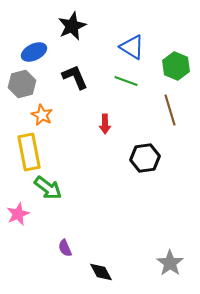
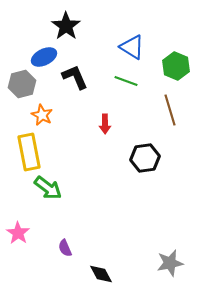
black star: moved 6 px left; rotated 12 degrees counterclockwise
blue ellipse: moved 10 px right, 5 px down
pink star: moved 19 px down; rotated 15 degrees counterclockwise
gray star: rotated 24 degrees clockwise
black diamond: moved 2 px down
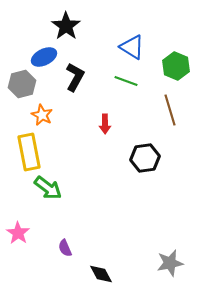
black L-shape: rotated 52 degrees clockwise
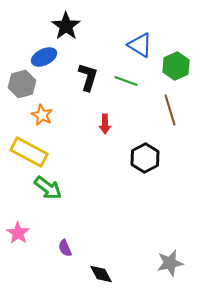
blue triangle: moved 8 px right, 2 px up
green hexagon: rotated 12 degrees clockwise
black L-shape: moved 13 px right; rotated 12 degrees counterclockwise
yellow rectangle: rotated 51 degrees counterclockwise
black hexagon: rotated 20 degrees counterclockwise
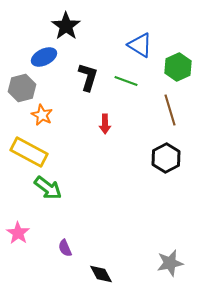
green hexagon: moved 2 px right, 1 px down
gray hexagon: moved 4 px down
black hexagon: moved 21 px right
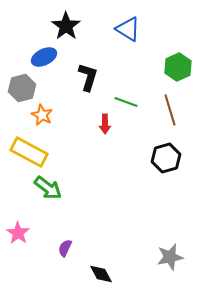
blue triangle: moved 12 px left, 16 px up
green line: moved 21 px down
black hexagon: rotated 12 degrees clockwise
purple semicircle: rotated 48 degrees clockwise
gray star: moved 6 px up
